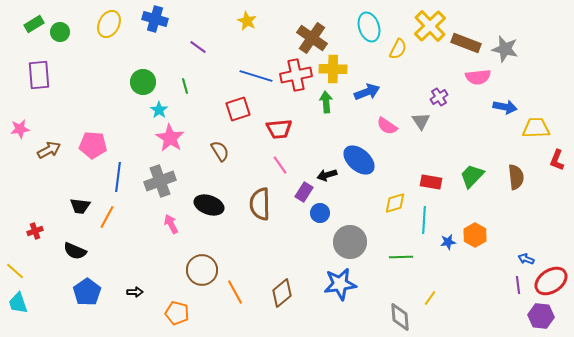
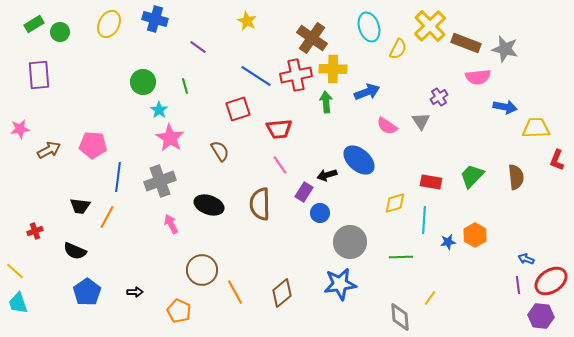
blue line at (256, 76): rotated 16 degrees clockwise
orange pentagon at (177, 313): moved 2 px right, 2 px up; rotated 10 degrees clockwise
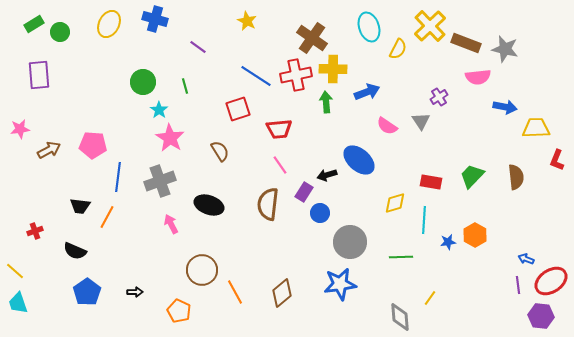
brown semicircle at (260, 204): moved 8 px right; rotated 8 degrees clockwise
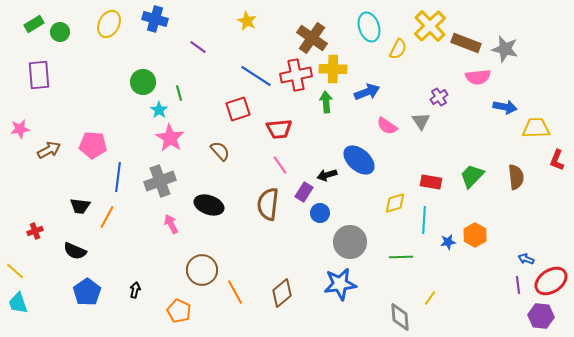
green line at (185, 86): moved 6 px left, 7 px down
brown semicircle at (220, 151): rotated 10 degrees counterclockwise
black arrow at (135, 292): moved 2 px up; rotated 77 degrees counterclockwise
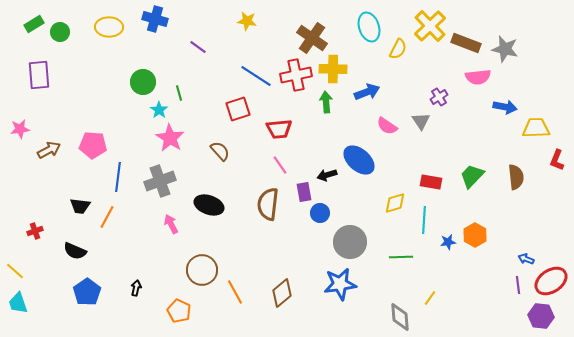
yellow star at (247, 21): rotated 18 degrees counterclockwise
yellow ellipse at (109, 24): moved 3 px down; rotated 64 degrees clockwise
purple rectangle at (304, 192): rotated 42 degrees counterclockwise
black arrow at (135, 290): moved 1 px right, 2 px up
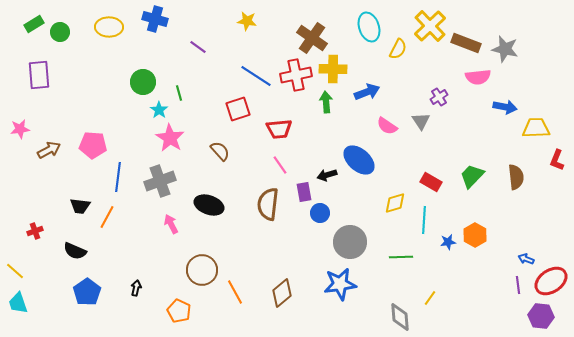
red rectangle at (431, 182): rotated 20 degrees clockwise
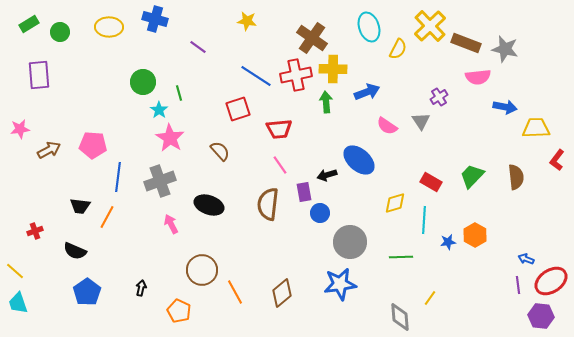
green rectangle at (34, 24): moved 5 px left
red L-shape at (557, 160): rotated 15 degrees clockwise
black arrow at (136, 288): moved 5 px right
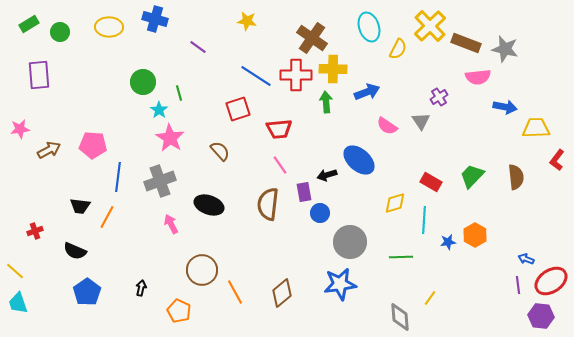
red cross at (296, 75): rotated 12 degrees clockwise
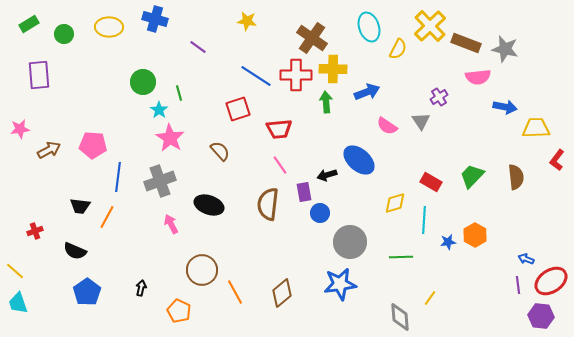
green circle at (60, 32): moved 4 px right, 2 px down
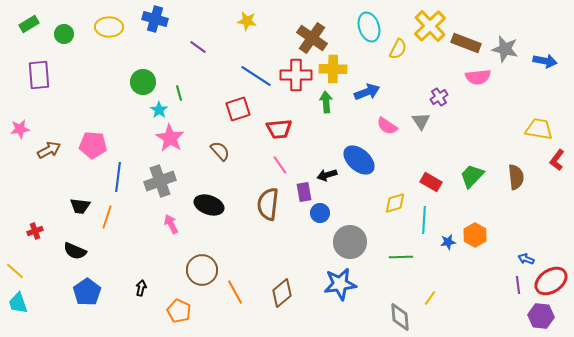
blue arrow at (505, 107): moved 40 px right, 46 px up
yellow trapezoid at (536, 128): moved 3 px right, 1 px down; rotated 12 degrees clockwise
orange line at (107, 217): rotated 10 degrees counterclockwise
